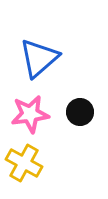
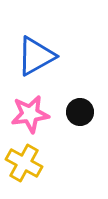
blue triangle: moved 3 px left, 2 px up; rotated 12 degrees clockwise
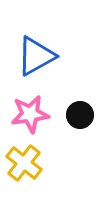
black circle: moved 3 px down
yellow cross: rotated 9 degrees clockwise
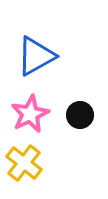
pink star: rotated 18 degrees counterclockwise
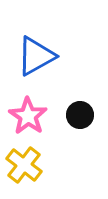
pink star: moved 2 px left, 2 px down; rotated 12 degrees counterclockwise
yellow cross: moved 2 px down
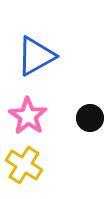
black circle: moved 10 px right, 3 px down
yellow cross: rotated 6 degrees counterclockwise
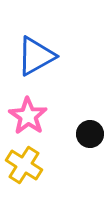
black circle: moved 16 px down
